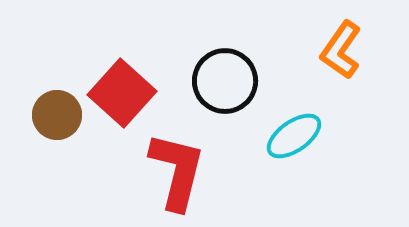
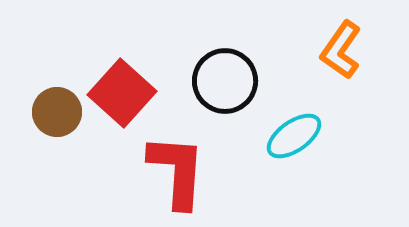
brown circle: moved 3 px up
red L-shape: rotated 10 degrees counterclockwise
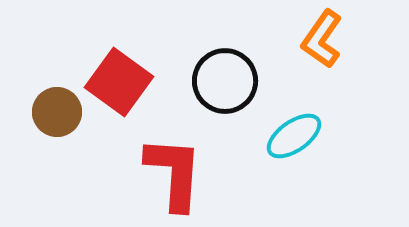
orange L-shape: moved 19 px left, 11 px up
red square: moved 3 px left, 11 px up; rotated 6 degrees counterclockwise
red L-shape: moved 3 px left, 2 px down
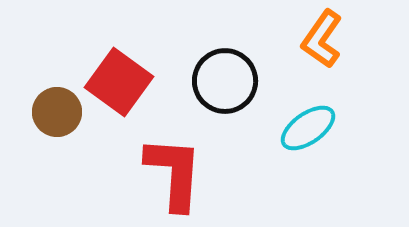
cyan ellipse: moved 14 px right, 8 px up
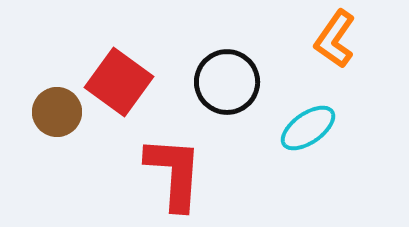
orange L-shape: moved 13 px right
black circle: moved 2 px right, 1 px down
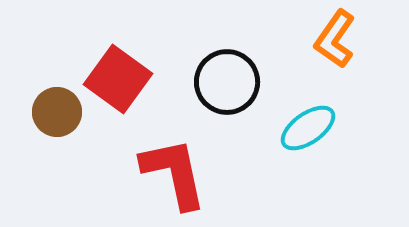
red square: moved 1 px left, 3 px up
red L-shape: rotated 16 degrees counterclockwise
